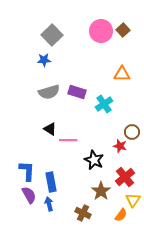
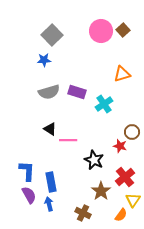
orange triangle: rotated 18 degrees counterclockwise
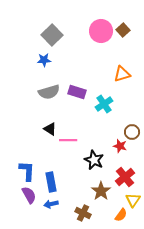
blue arrow: moved 2 px right; rotated 88 degrees counterclockwise
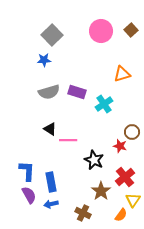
brown square: moved 8 px right
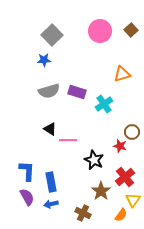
pink circle: moved 1 px left
gray semicircle: moved 1 px up
purple semicircle: moved 2 px left, 2 px down
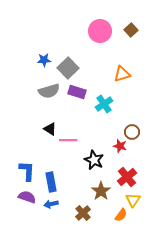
gray square: moved 16 px right, 33 px down
red cross: moved 2 px right
purple semicircle: rotated 42 degrees counterclockwise
brown cross: rotated 21 degrees clockwise
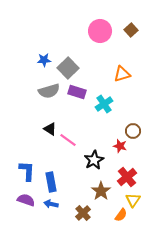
brown circle: moved 1 px right, 1 px up
pink line: rotated 36 degrees clockwise
black star: rotated 18 degrees clockwise
purple semicircle: moved 1 px left, 3 px down
blue arrow: rotated 24 degrees clockwise
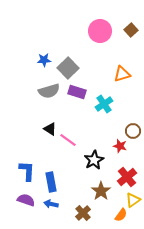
yellow triangle: rotated 21 degrees clockwise
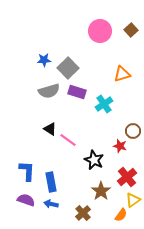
black star: rotated 18 degrees counterclockwise
